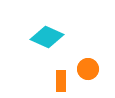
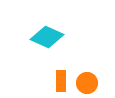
orange circle: moved 1 px left, 14 px down
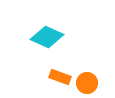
orange rectangle: moved 1 px left, 4 px up; rotated 70 degrees counterclockwise
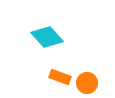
cyan diamond: rotated 24 degrees clockwise
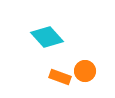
orange circle: moved 2 px left, 12 px up
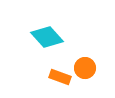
orange circle: moved 3 px up
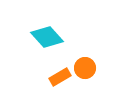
orange rectangle: rotated 50 degrees counterclockwise
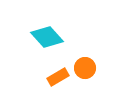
orange rectangle: moved 2 px left
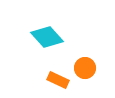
orange rectangle: moved 3 px down; rotated 55 degrees clockwise
